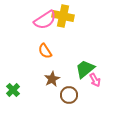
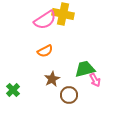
yellow cross: moved 2 px up
orange semicircle: rotated 84 degrees counterclockwise
green trapezoid: rotated 25 degrees clockwise
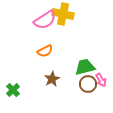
green trapezoid: moved 2 px up
pink arrow: moved 6 px right
brown circle: moved 19 px right, 11 px up
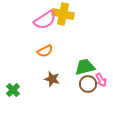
brown star: rotated 28 degrees counterclockwise
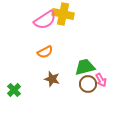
orange semicircle: moved 1 px down
green cross: moved 1 px right
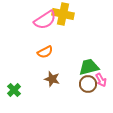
green trapezoid: moved 4 px right
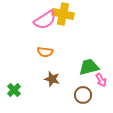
orange semicircle: rotated 35 degrees clockwise
brown circle: moved 5 px left, 11 px down
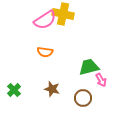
brown star: moved 10 px down
brown circle: moved 3 px down
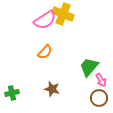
yellow cross: rotated 10 degrees clockwise
orange semicircle: rotated 56 degrees counterclockwise
green trapezoid: rotated 35 degrees counterclockwise
green cross: moved 2 px left, 3 px down; rotated 32 degrees clockwise
brown circle: moved 16 px right
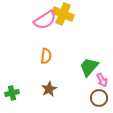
orange semicircle: moved 1 px right, 4 px down; rotated 35 degrees counterclockwise
pink arrow: moved 1 px right
brown star: moved 3 px left; rotated 28 degrees clockwise
